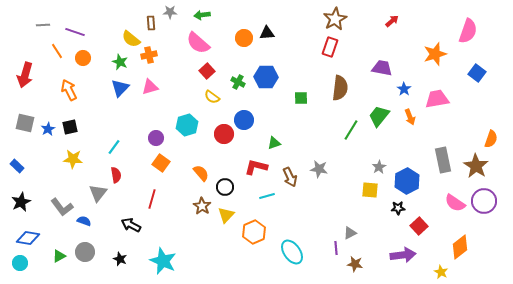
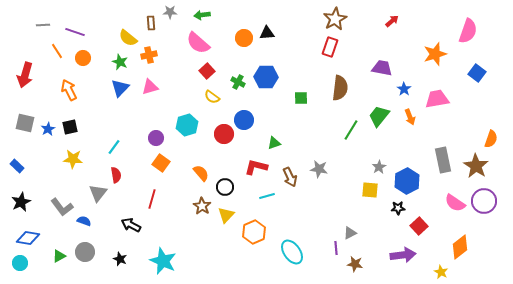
yellow semicircle at (131, 39): moved 3 px left, 1 px up
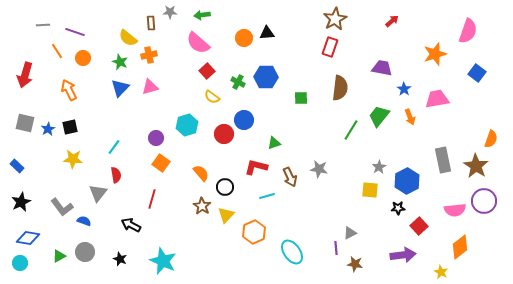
pink semicircle at (455, 203): moved 7 px down; rotated 40 degrees counterclockwise
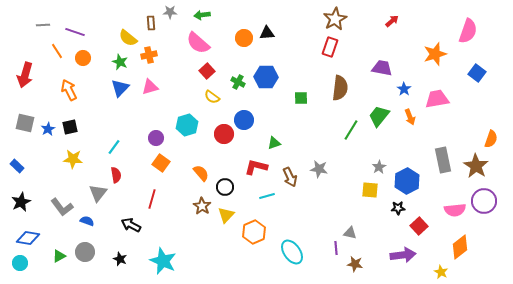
blue semicircle at (84, 221): moved 3 px right
gray triangle at (350, 233): rotated 40 degrees clockwise
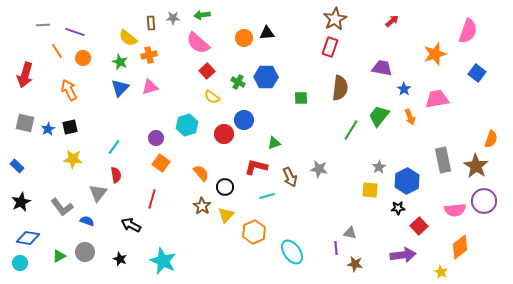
gray star at (170, 12): moved 3 px right, 6 px down
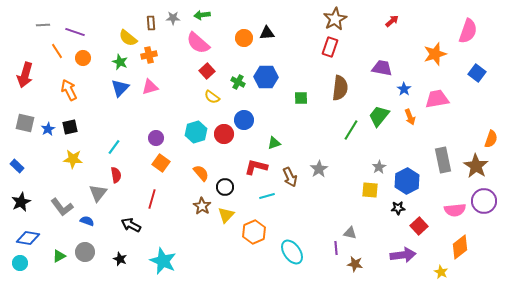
cyan hexagon at (187, 125): moved 9 px right, 7 px down
gray star at (319, 169): rotated 30 degrees clockwise
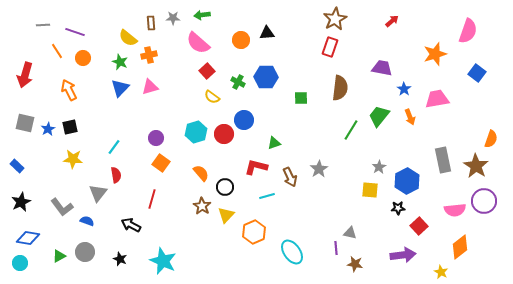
orange circle at (244, 38): moved 3 px left, 2 px down
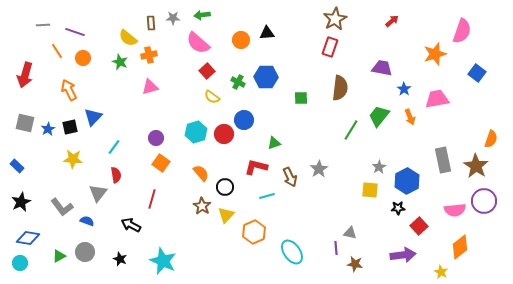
pink semicircle at (468, 31): moved 6 px left
blue triangle at (120, 88): moved 27 px left, 29 px down
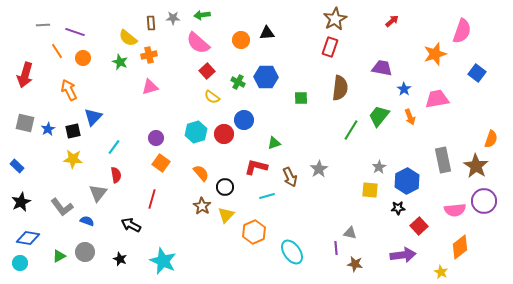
black square at (70, 127): moved 3 px right, 4 px down
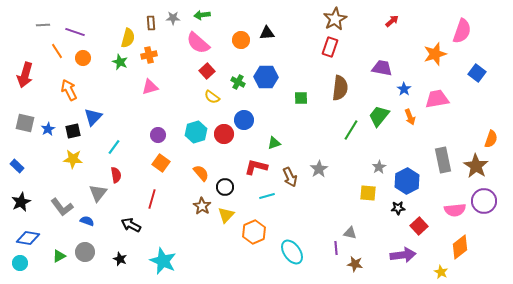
yellow semicircle at (128, 38): rotated 114 degrees counterclockwise
purple circle at (156, 138): moved 2 px right, 3 px up
yellow square at (370, 190): moved 2 px left, 3 px down
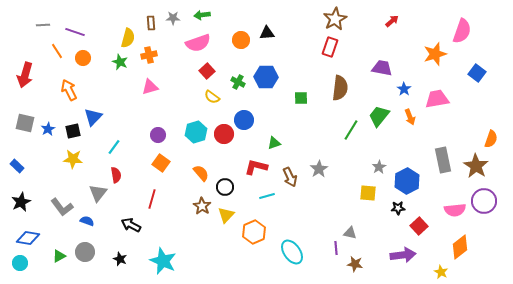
pink semicircle at (198, 43): rotated 60 degrees counterclockwise
